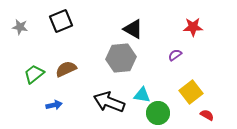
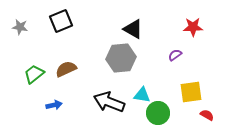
yellow square: rotated 30 degrees clockwise
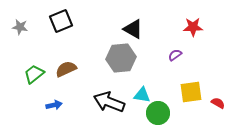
red semicircle: moved 11 px right, 12 px up
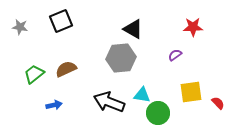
red semicircle: rotated 16 degrees clockwise
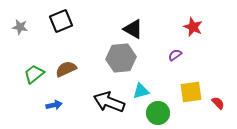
red star: rotated 24 degrees clockwise
cyan triangle: moved 1 px left, 4 px up; rotated 24 degrees counterclockwise
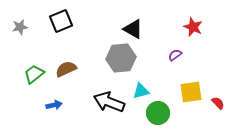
gray star: rotated 21 degrees counterclockwise
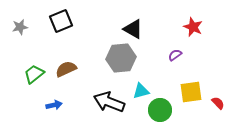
green circle: moved 2 px right, 3 px up
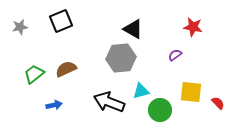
red star: rotated 12 degrees counterclockwise
yellow square: rotated 15 degrees clockwise
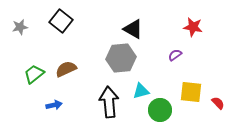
black square: rotated 30 degrees counterclockwise
black arrow: rotated 64 degrees clockwise
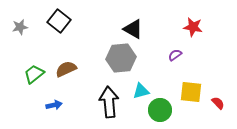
black square: moved 2 px left
